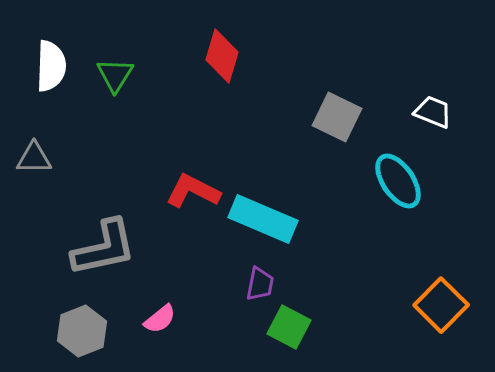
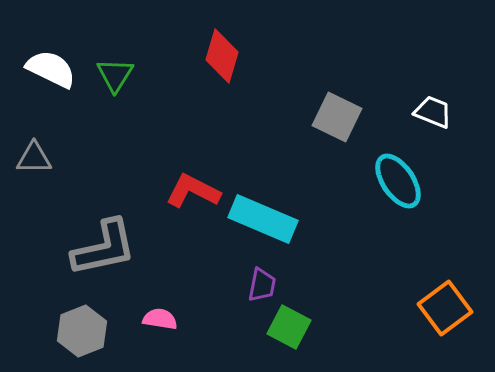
white semicircle: moved 3 px down; rotated 66 degrees counterclockwise
purple trapezoid: moved 2 px right, 1 px down
orange square: moved 4 px right, 3 px down; rotated 8 degrees clockwise
pink semicircle: rotated 132 degrees counterclockwise
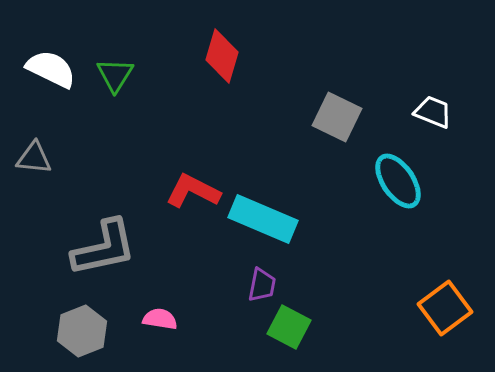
gray triangle: rotated 6 degrees clockwise
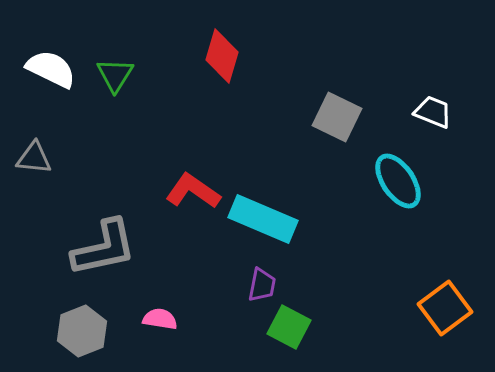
red L-shape: rotated 8 degrees clockwise
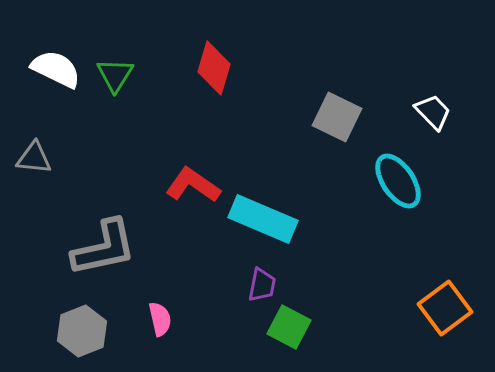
red diamond: moved 8 px left, 12 px down
white semicircle: moved 5 px right
white trapezoid: rotated 24 degrees clockwise
red L-shape: moved 6 px up
pink semicircle: rotated 68 degrees clockwise
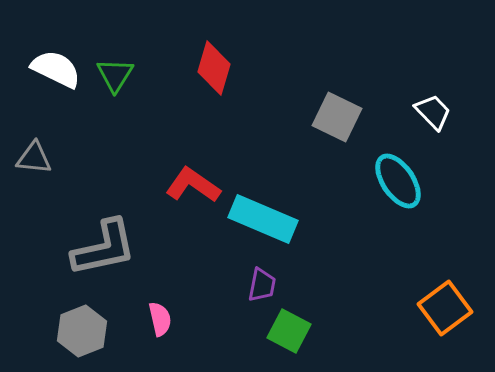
green square: moved 4 px down
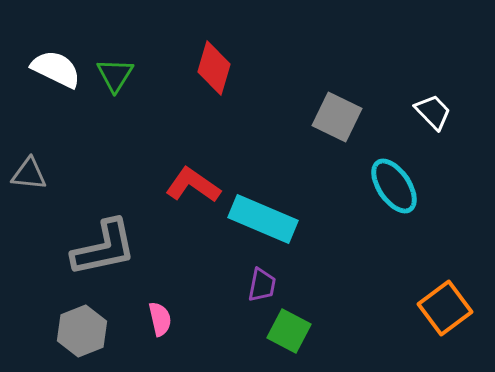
gray triangle: moved 5 px left, 16 px down
cyan ellipse: moved 4 px left, 5 px down
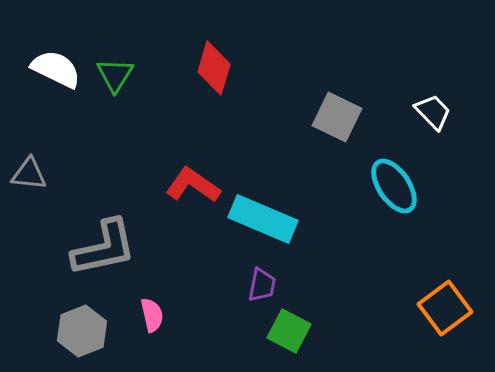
pink semicircle: moved 8 px left, 4 px up
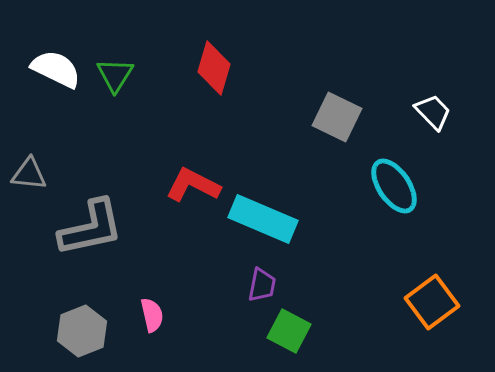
red L-shape: rotated 8 degrees counterclockwise
gray L-shape: moved 13 px left, 20 px up
orange square: moved 13 px left, 6 px up
